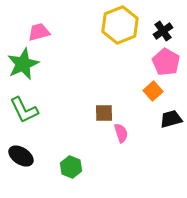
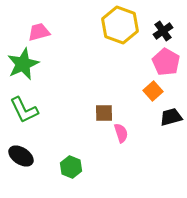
yellow hexagon: rotated 18 degrees counterclockwise
black trapezoid: moved 2 px up
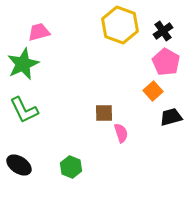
black ellipse: moved 2 px left, 9 px down
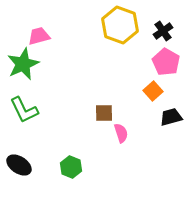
pink trapezoid: moved 4 px down
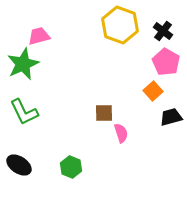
black cross: rotated 18 degrees counterclockwise
green L-shape: moved 2 px down
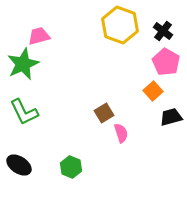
brown square: rotated 30 degrees counterclockwise
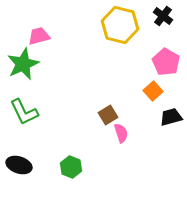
yellow hexagon: rotated 6 degrees counterclockwise
black cross: moved 15 px up
brown square: moved 4 px right, 2 px down
black ellipse: rotated 15 degrees counterclockwise
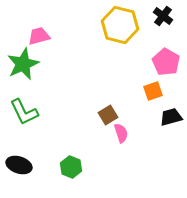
orange square: rotated 24 degrees clockwise
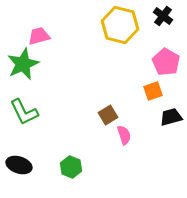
pink semicircle: moved 3 px right, 2 px down
